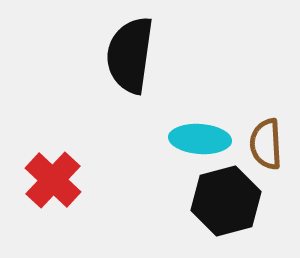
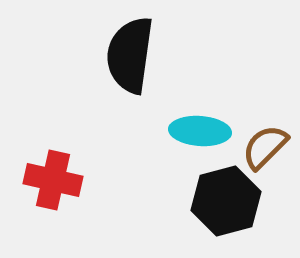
cyan ellipse: moved 8 px up
brown semicircle: moved 1 px left, 3 px down; rotated 48 degrees clockwise
red cross: rotated 30 degrees counterclockwise
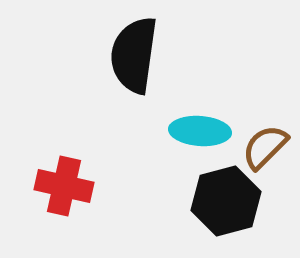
black semicircle: moved 4 px right
red cross: moved 11 px right, 6 px down
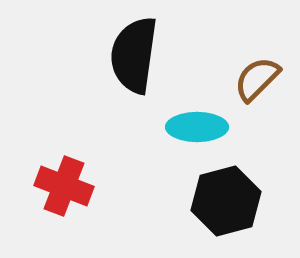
cyan ellipse: moved 3 px left, 4 px up; rotated 4 degrees counterclockwise
brown semicircle: moved 8 px left, 68 px up
red cross: rotated 8 degrees clockwise
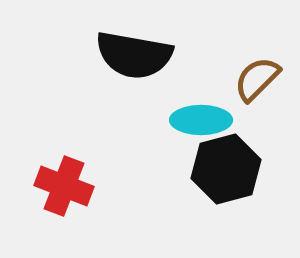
black semicircle: rotated 88 degrees counterclockwise
cyan ellipse: moved 4 px right, 7 px up
black hexagon: moved 32 px up
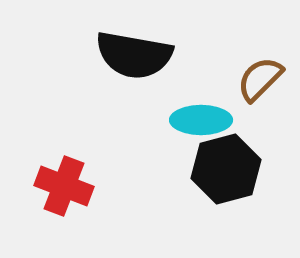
brown semicircle: moved 3 px right
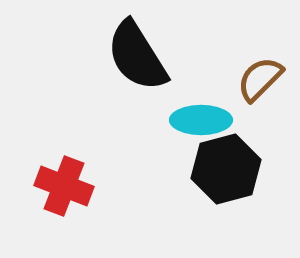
black semicircle: moved 3 px right, 1 px down; rotated 48 degrees clockwise
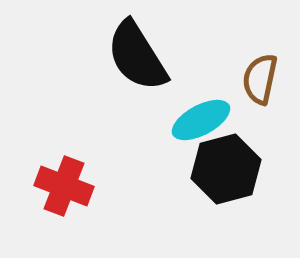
brown semicircle: rotated 33 degrees counterclockwise
cyan ellipse: rotated 28 degrees counterclockwise
